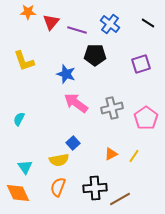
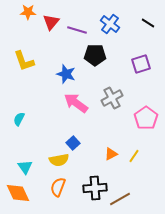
gray cross: moved 10 px up; rotated 15 degrees counterclockwise
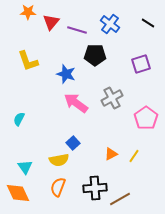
yellow L-shape: moved 4 px right
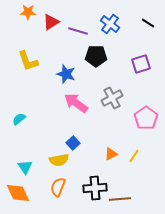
red triangle: rotated 18 degrees clockwise
purple line: moved 1 px right, 1 px down
black pentagon: moved 1 px right, 1 px down
cyan semicircle: rotated 24 degrees clockwise
brown line: rotated 25 degrees clockwise
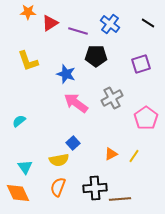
red triangle: moved 1 px left, 1 px down
cyan semicircle: moved 2 px down
